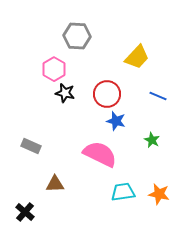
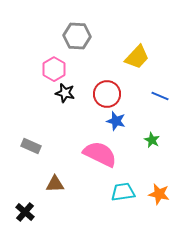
blue line: moved 2 px right
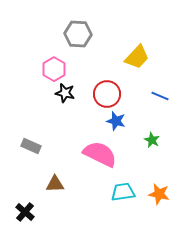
gray hexagon: moved 1 px right, 2 px up
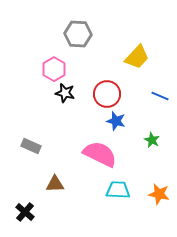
cyan trapezoid: moved 5 px left, 2 px up; rotated 10 degrees clockwise
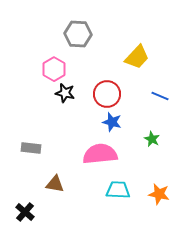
blue star: moved 4 px left, 1 px down
green star: moved 1 px up
gray rectangle: moved 2 px down; rotated 18 degrees counterclockwise
pink semicircle: rotated 32 degrees counterclockwise
brown triangle: rotated 12 degrees clockwise
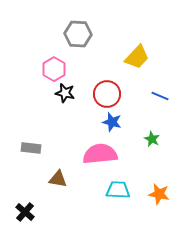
brown triangle: moved 3 px right, 5 px up
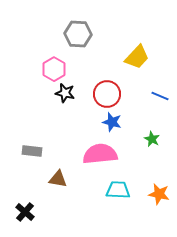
gray rectangle: moved 1 px right, 3 px down
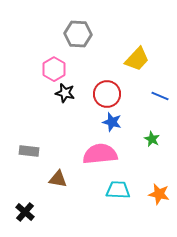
yellow trapezoid: moved 2 px down
gray rectangle: moved 3 px left
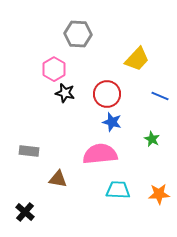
orange star: rotated 15 degrees counterclockwise
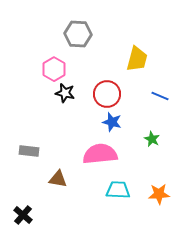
yellow trapezoid: rotated 28 degrees counterclockwise
black cross: moved 2 px left, 3 px down
